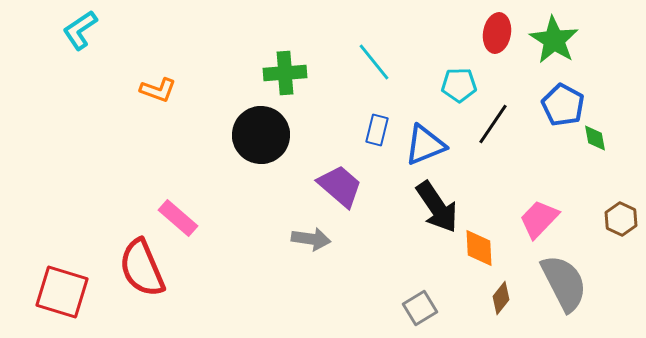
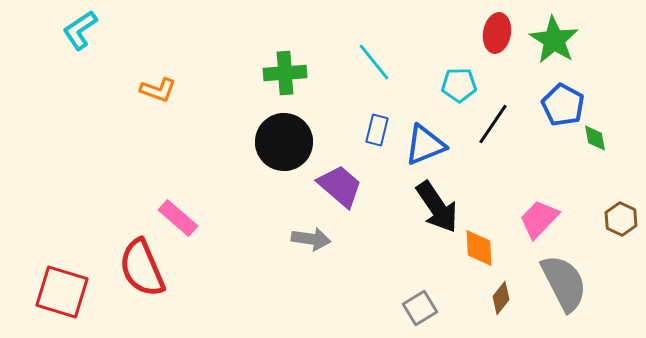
black circle: moved 23 px right, 7 px down
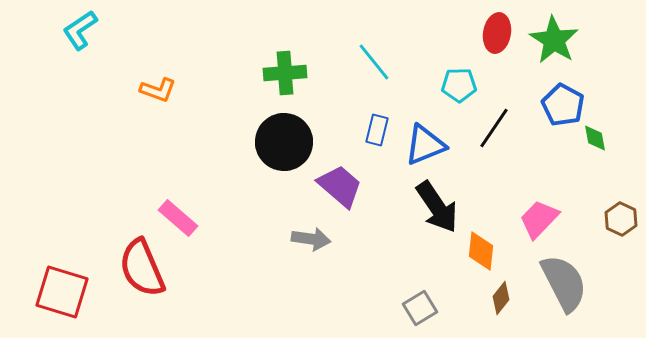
black line: moved 1 px right, 4 px down
orange diamond: moved 2 px right, 3 px down; rotated 9 degrees clockwise
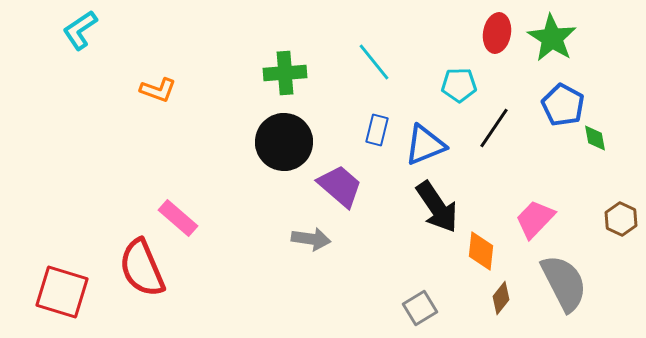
green star: moved 2 px left, 2 px up
pink trapezoid: moved 4 px left
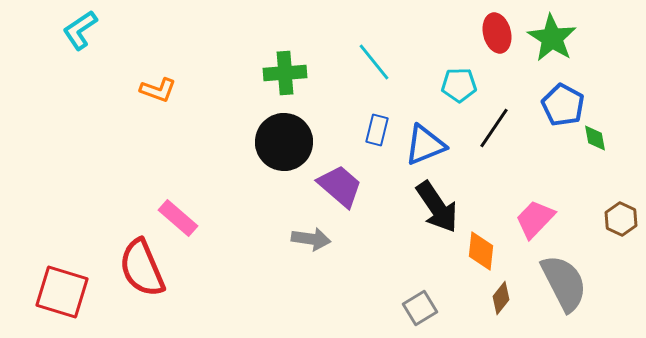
red ellipse: rotated 24 degrees counterclockwise
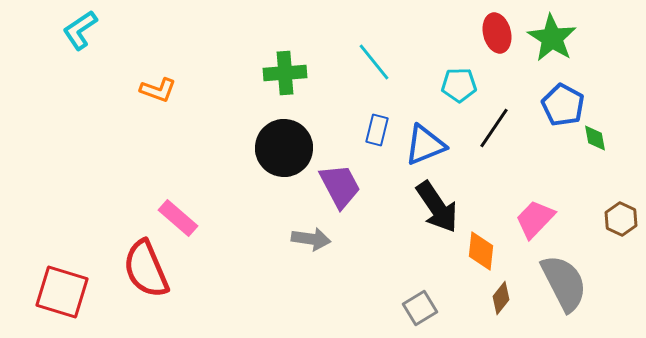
black circle: moved 6 px down
purple trapezoid: rotated 21 degrees clockwise
red semicircle: moved 4 px right, 1 px down
